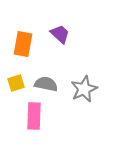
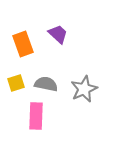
purple trapezoid: moved 2 px left
orange rectangle: rotated 30 degrees counterclockwise
pink rectangle: moved 2 px right
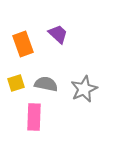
pink rectangle: moved 2 px left, 1 px down
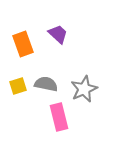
yellow square: moved 2 px right, 3 px down
pink rectangle: moved 25 px right; rotated 16 degrees counterclockwise
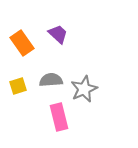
orange rectangle: moved 1 px left, 1 px up; rotated 15 degrees counterclockwise
gray semicircle: moved 5 px right, 4 px up; rotated 15 degrees counterclockwise
